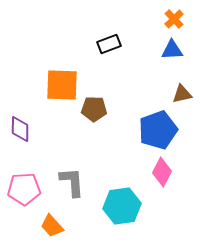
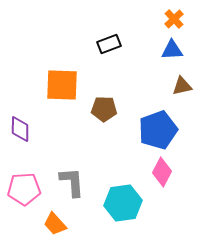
brown triangle: moved 8 px up
brown pentagon: moved 10 px right
cyan hexagon: moved 1 px right, 3 px up
orange trapezoid: moved 3 px right, 2 px up
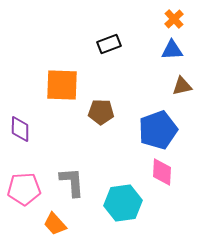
brown pentagon: moved 3 px left, 3 px down
pink diamond: rotated 24 degrees counterclockwise
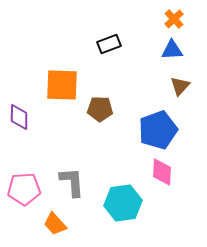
brown triangle: moved 2 px left; rotated 35 degrees counterclockwise
brown pentagon: moved 1 px left, 3 px up
purple diamond: moved 1 px left, 12 px up
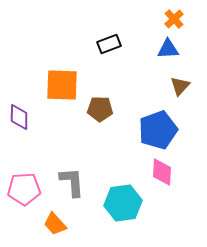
blue triangle: moved 4 px left, 1 px up
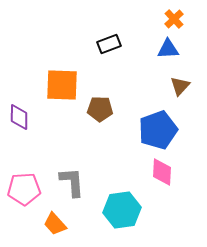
cyan hexagon: moved 1 px left, 7 px down
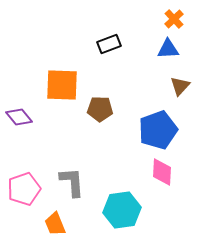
purple diamond: rotated 40 degrees counterclockwise
pink pentagon: rotated 16 degrees counterclockwise
orange trapezoid: rotated 20 degrees clockwise
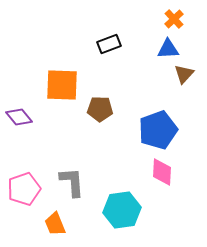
brown triangle: moved 4 px right, 12 px up
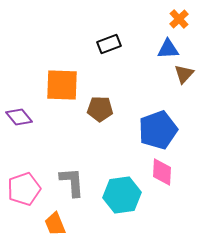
orange cross: moved 5 px right
cyan hexagon: moved 15 px up
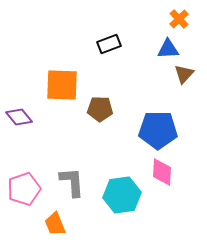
blue pentagon: rotated 21 degrees clockwise
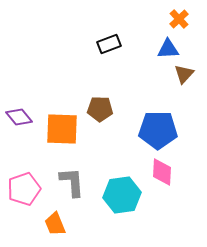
orange square: moved 44 px down
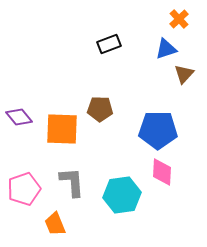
blue triangle: moved 2 px left; rotated 15 degrees counterclockwise
